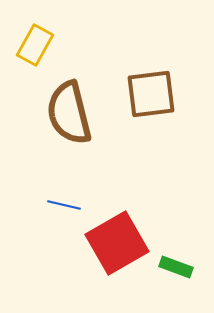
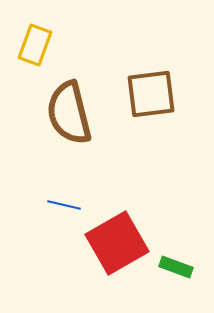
yellow rectangle: rotated 9 degrees counterclockwise
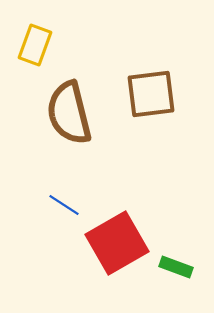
blue line: rotated 20 degrees clockwise
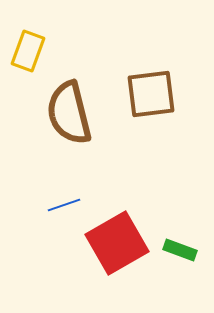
yellow rectangle: moved 7 px left, 6 px down
blue line: rotated 52 degrees counterclockwise
green rectangle: moved 4 px right, 17 px up
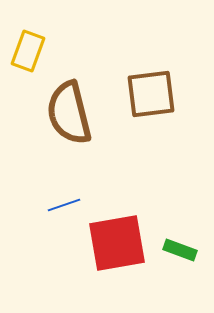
red square: rotated 20 degrees clockwise
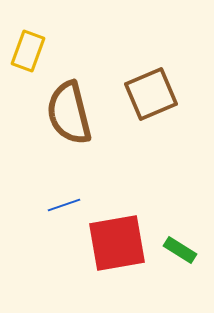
brown square: rotated 16 degrees counterclockwise
green rectangle: rotated 12 degrees clockwise
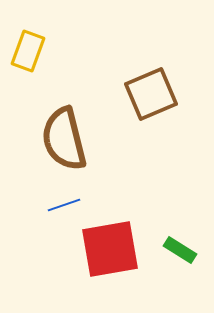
brown semicircle: moved 5 px left, 26 px down
red square: moved 7 px left, 6 px down
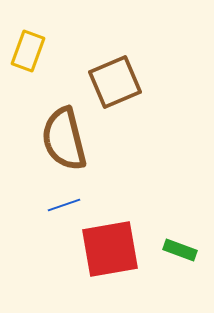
brown square: moved 36 px left, 12 px up
green rectangle: rotated 12 degrees counterclockwise
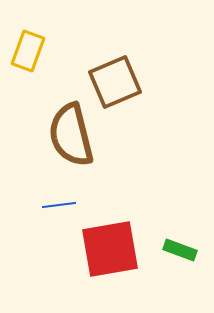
brown semicircle: moved 7 px right, 4 px up
blue line: moved 5 px left; rotated 12 degrees clockwise
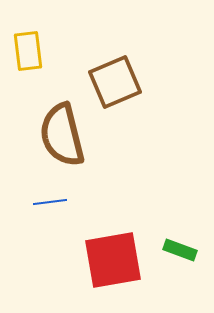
yellow rectangle: rotated 27 degrees counterclockwise
brown semicircle: moved 9 px left
blue line: moved 9 px left, 3 px up
red square: moved 3 px right, 11 px down
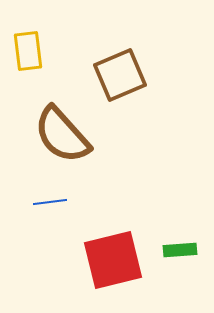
brown square: moved 5 px right, 7 px up
brown semicircle: rotated 28 degrees counterclockwise
green rectangle: rotated 24 degrees counterclockwise
red square: rotated 4 degrees counterclockwise
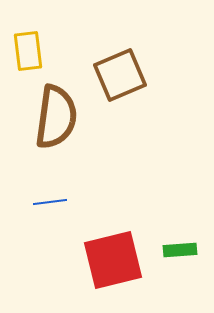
brown semicircle: moved 6 px left, 18 px up; rotated 130 degrees counterclockwise
